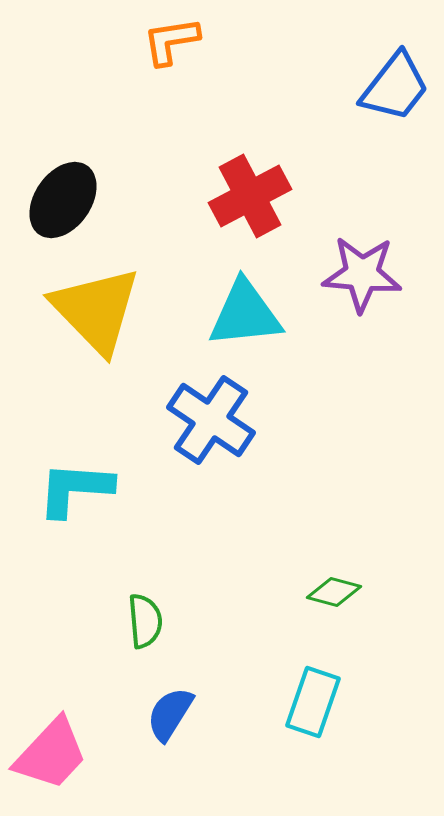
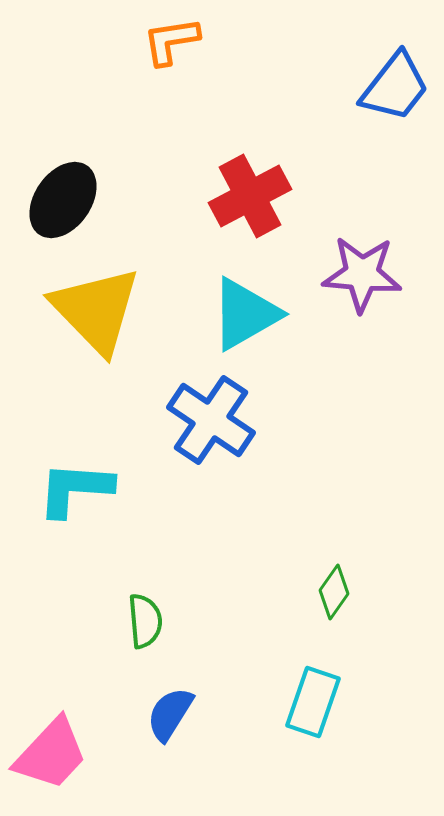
cyan triangle: rotated 24 degrees counterclockwise
green diamond: rotated 70 degrees counterclockwise
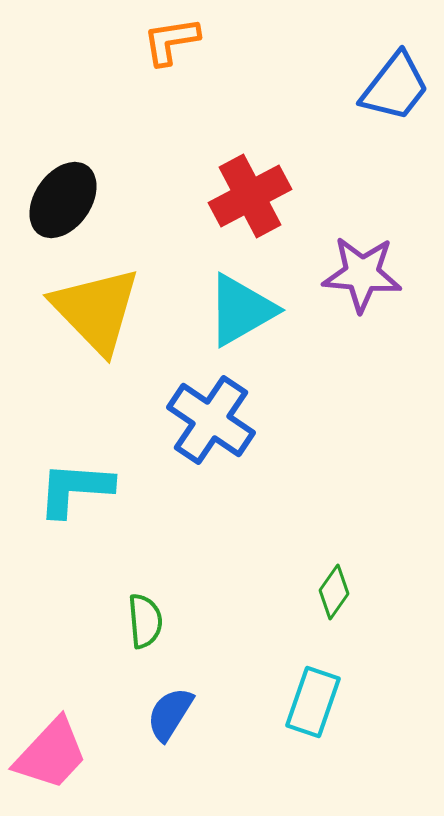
cyan triangle: moved 4 px left, 4 px up
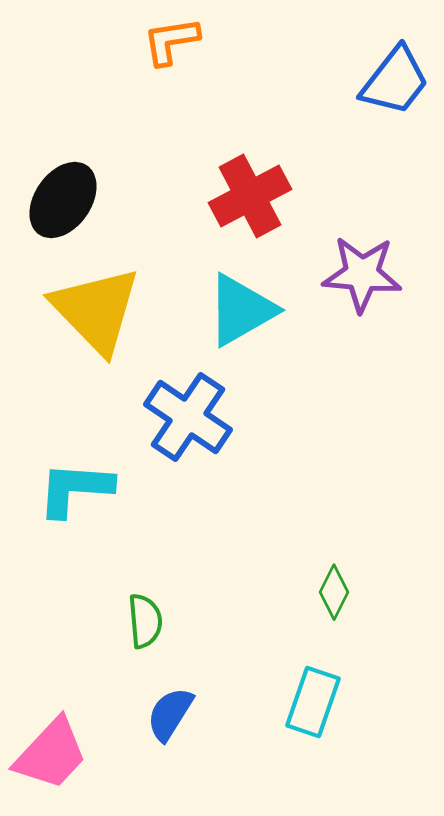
blue trapezoid: moved 6 px up
blue cross: moved 23 px left, 3 px up
green diamond: rotated 8 degrees counterclockwise
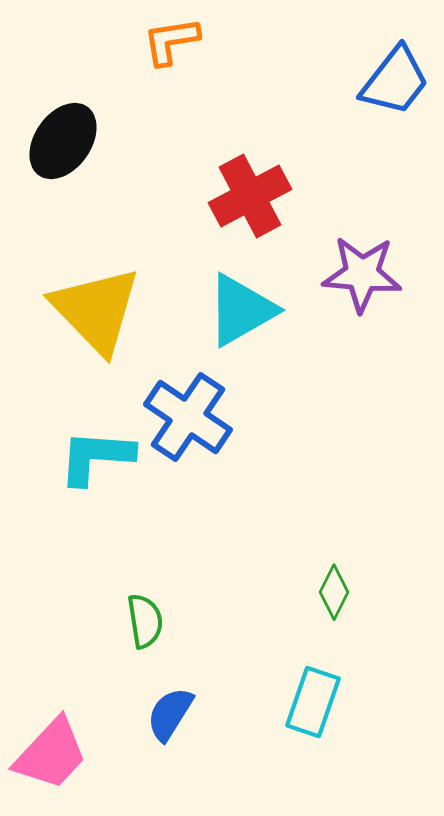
black ellipse: moved 59 px up
cyan L-shape: moved 21 px right, 32 px up
green semicircle: rotated 4 degrees counterclockwise
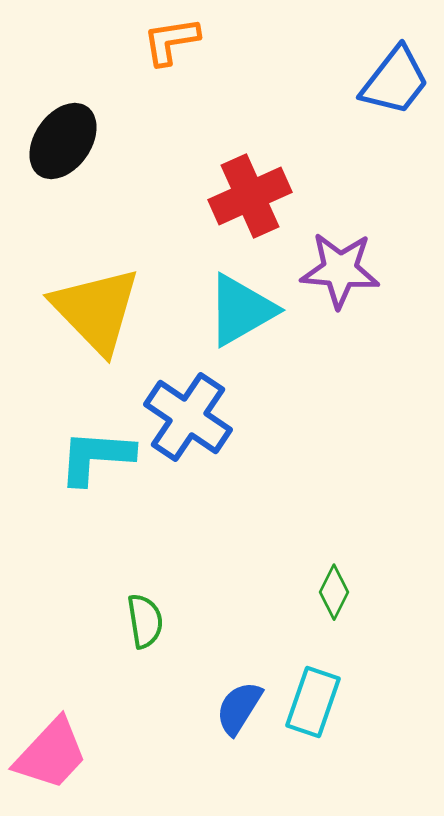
red cross: rotated 4 degrees clockwise
purple star: moved 22 px left, 4 px up
blue semicircle: moved 69 px right, 6 px up
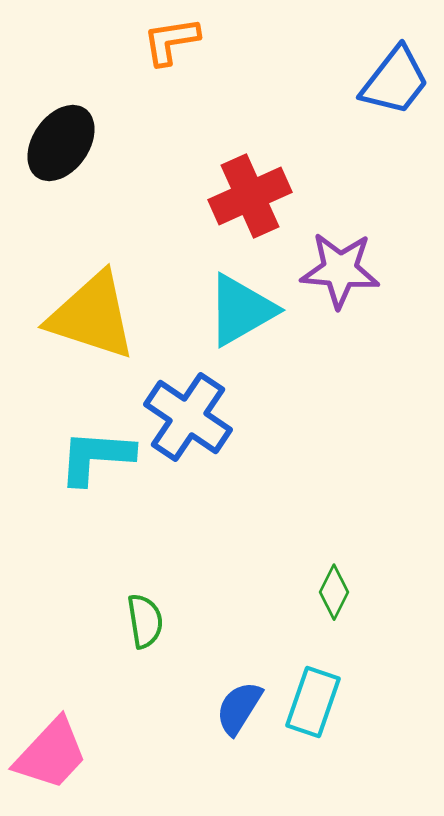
black ellipse: moved 2 px left, 2 px down
yellow triangle: moved 4 px left, 6 px down; rotated 28 degrees counterclockwise
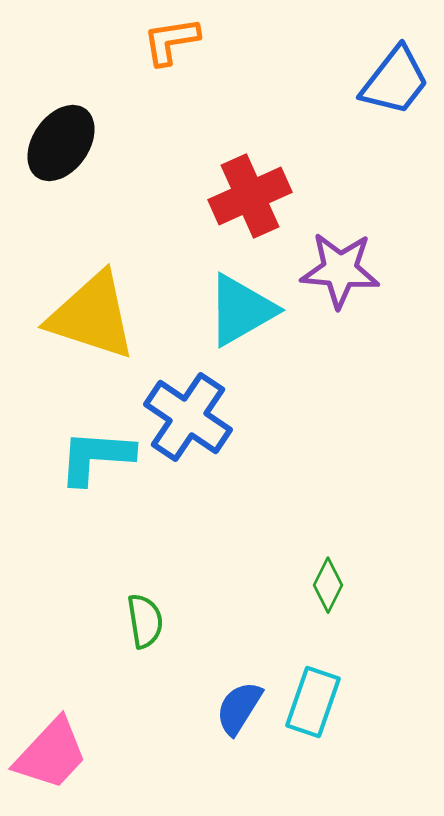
green diamond: moved 6 px left, 7 px up
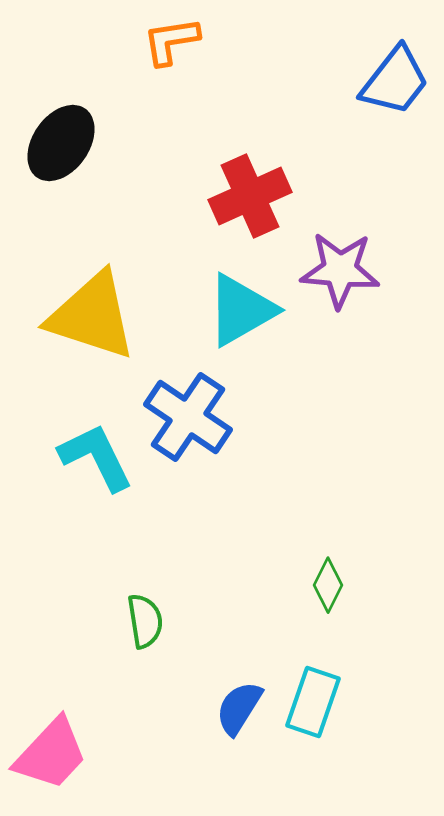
cyan L-shape: rotated 60 degrees clockwise
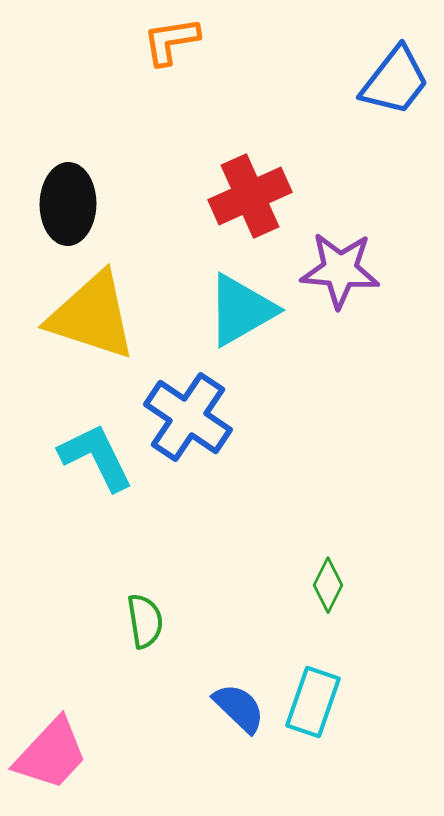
black ellipse: moved 7 px right, 61 px down; rotated 34 degrees counterclockwise
blue semicircle: rotated 102 degrees clockwise
